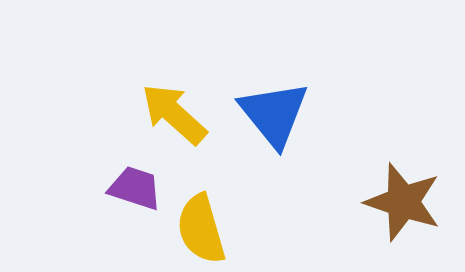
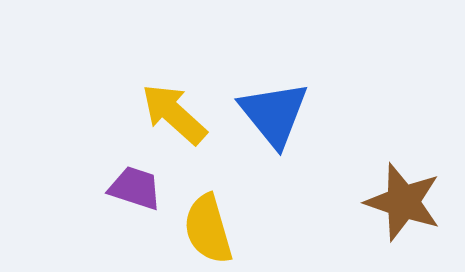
yellow semicircle: moved 7 px right
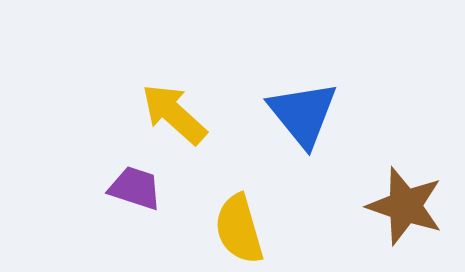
blue triangle: moved 29 px right
brown star: moved 2 px right, 4 px down
yellow semicircle: moved 31 px right
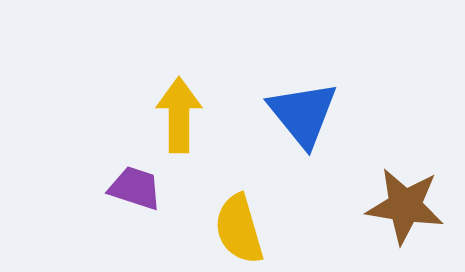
yellow arrow: moved 5 px right, 1 px down; rotated 48 degrees clockwise
brown star: rotated 10 degrees counterclockwise
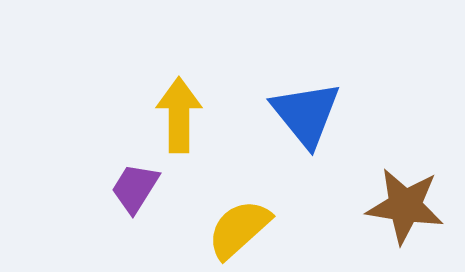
blue triangle: moved 3 px right
purple trapezoid: rotated 76 degrees counterclockwise
yellow semicircle: rotated 64 degrees clockwise
